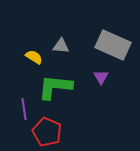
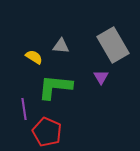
gray rectangle: rotated 36 degrees clockwise
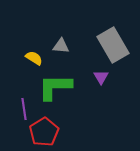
yellow semicircle: moved 1 px down
green L-shape: rotated 6 degrees counterclockwise
red pentagon: moved 3 px left; rotated 16 degrees clockwise
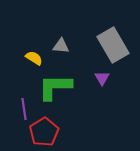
purple triangle: moved 1 px right, 1 px down
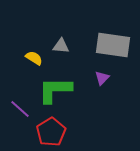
gray rectangle: rotated 52 degrees counterclockwise
purple triangle: rotated 14 degrees clockwise
green L-shape: moved 3 px down
purple line: moved 4 px left; rotated 40 degrees counterclockwise
red pentagon: moved 7 px right
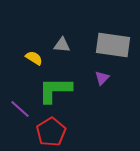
gray triangle: moved 1 px right, 1 px up
